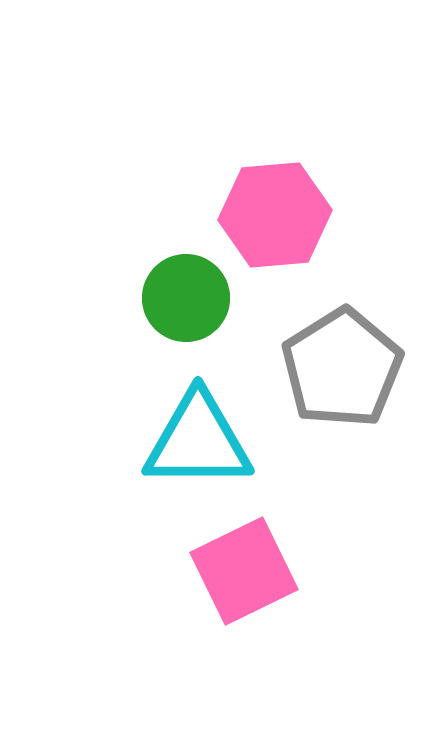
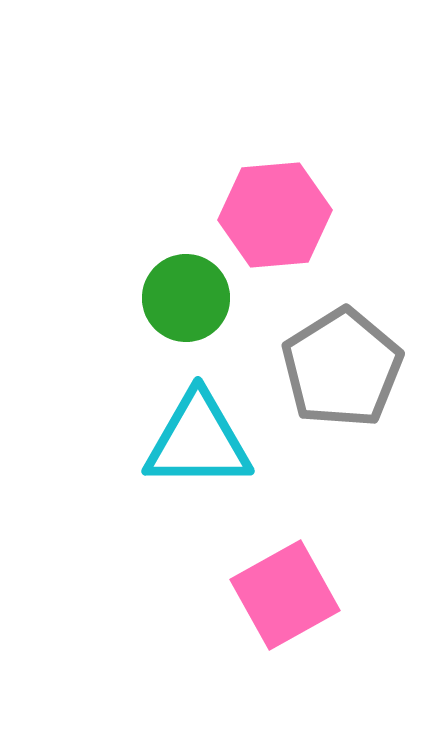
pink square: moved 41 px right, 24 px down; rotated 3 degrees counterclockwise
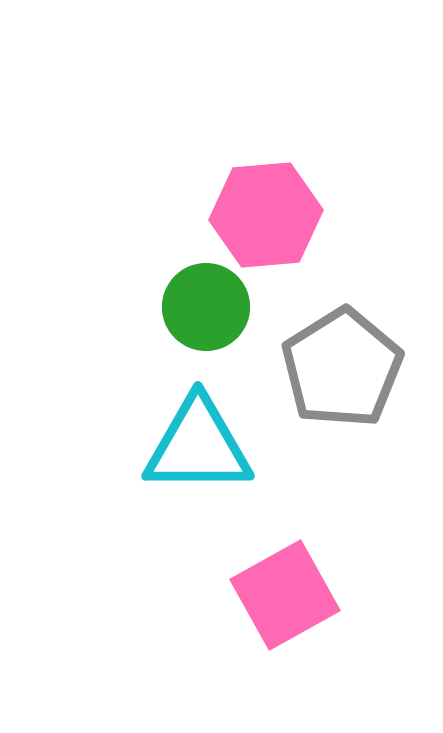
pink hexagon: moved 9 px left
green circle: moved 20 px right, 9 px down
cyan triangle: moved 5 px down
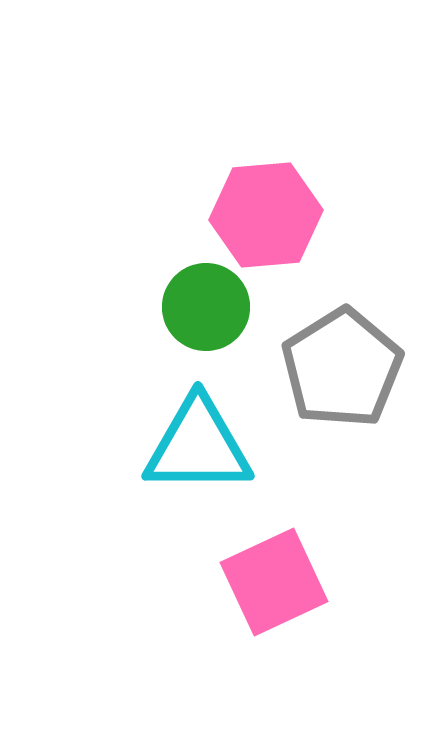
pink square: moved 11 px left, 13 px up; rotated 4 degrees clockwise
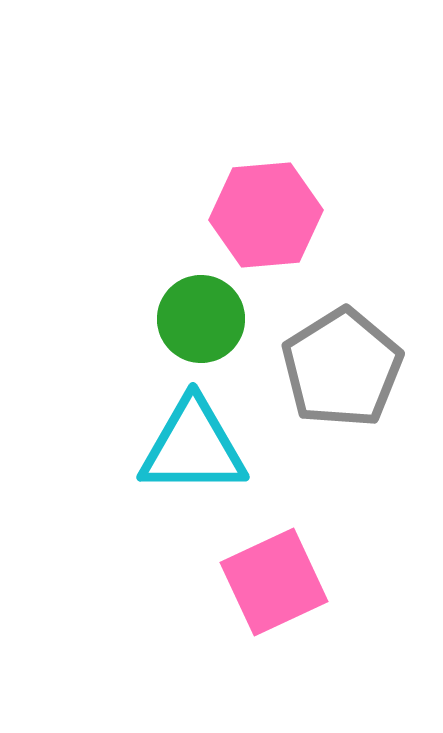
green circle: moved 5 px left, 12 px down
cyan triangle: moved 5 px left, 1 px down
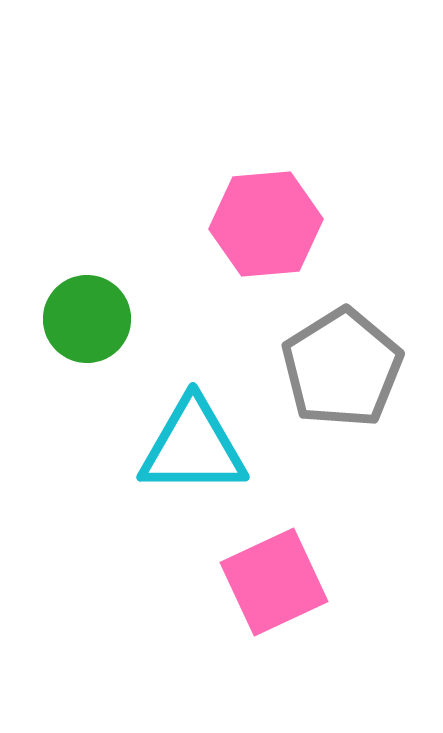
pink hexagon: moved 9 px down
green circle: moved 114 px left
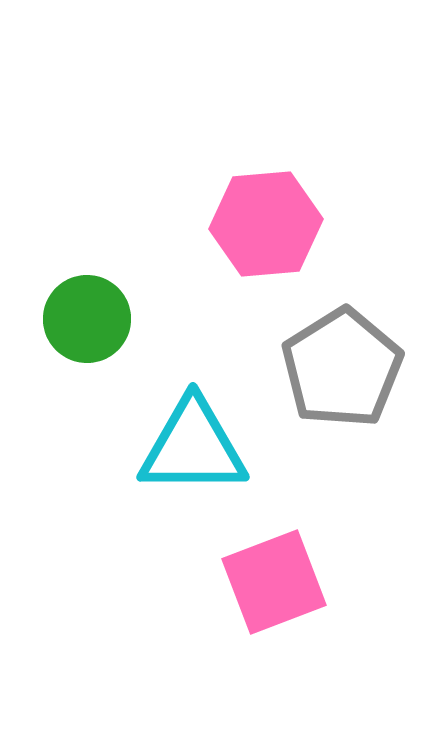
pink square: rotated 4 degrees clockwise
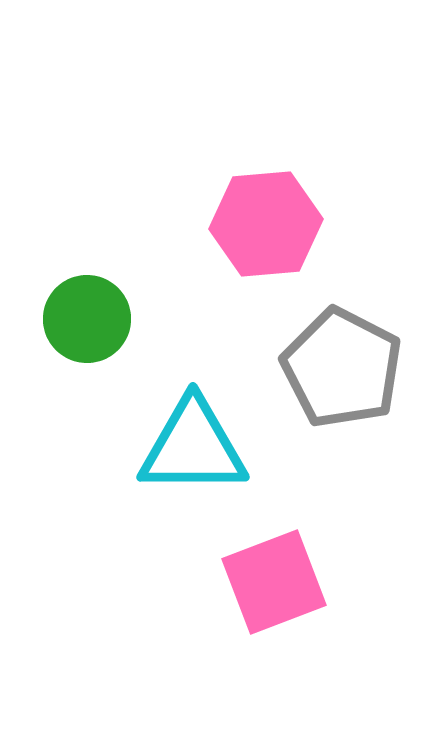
gray pentagon: rotated 13 degrees counterclockwise
